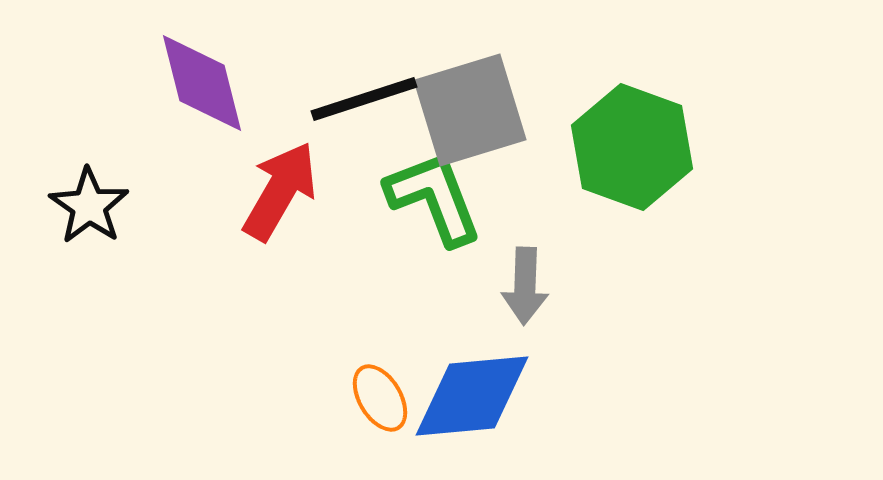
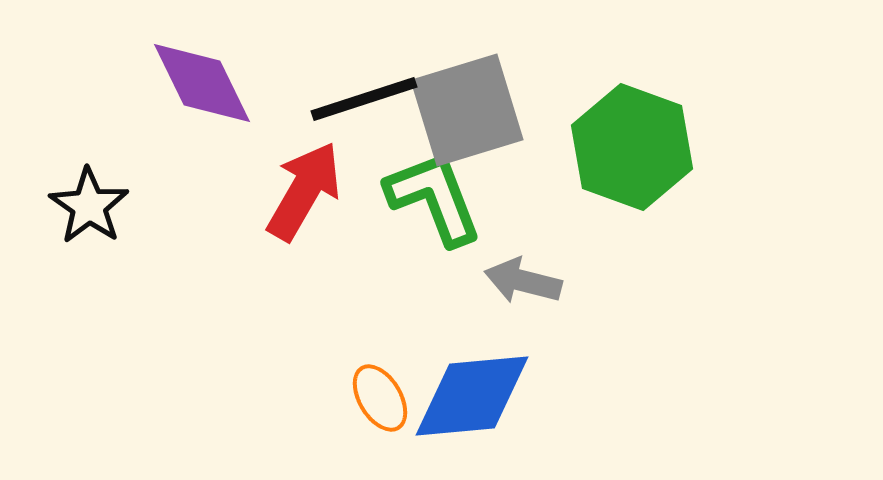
purple diamond: rotated 12 degrees counterclockwise
gray square: moved 3 px left
red arrow: moved 24 px right
gray arrow: moved 2 px left, 5 px up; rotated 102 degrees clockwise
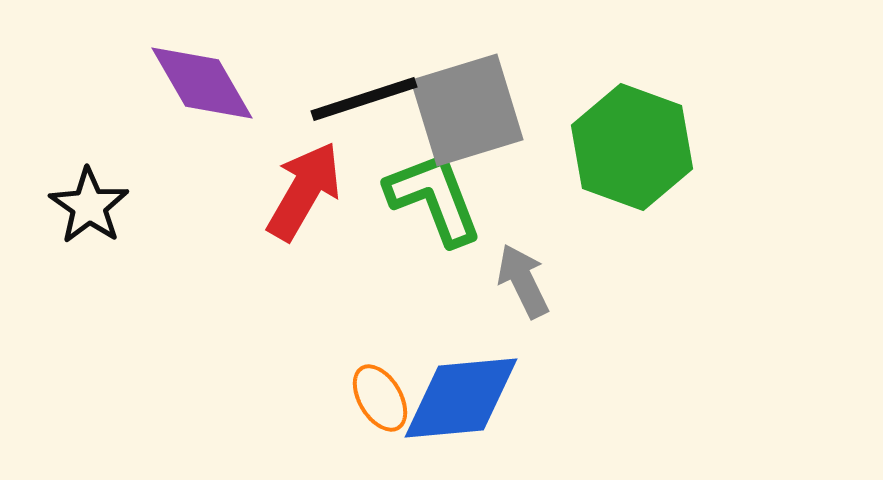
purple diamond: rotated 4 degrees counterclockwise
gray arrow: rotated 50 degrees clockwise
blue diamond: moved 11 px left, 2 px down
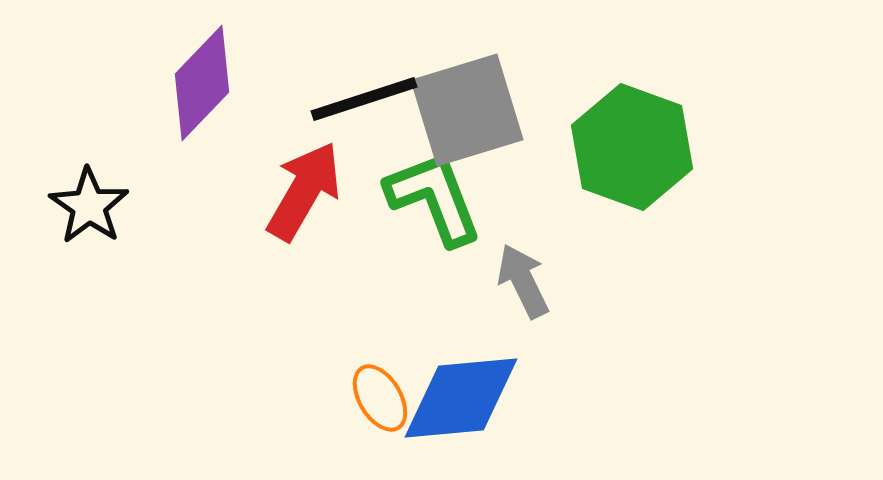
purple diamond: rotated 74 degrees clockwise
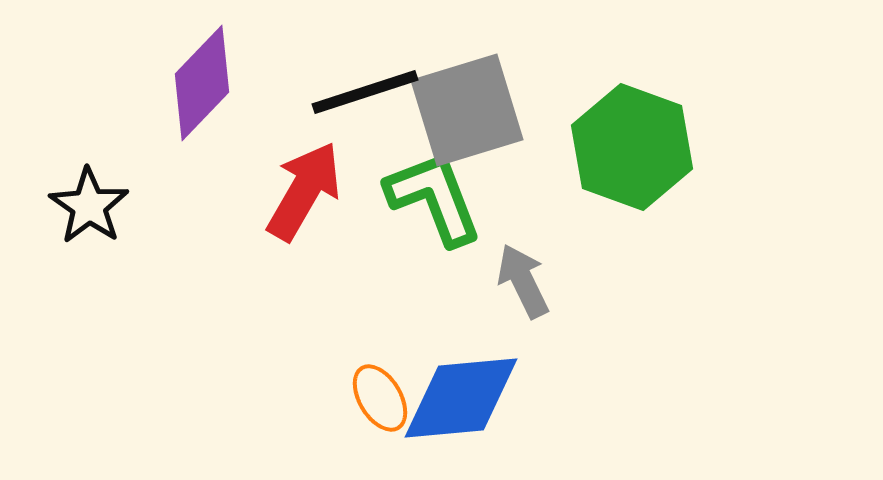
black line: moved 1 px right, 7 px up
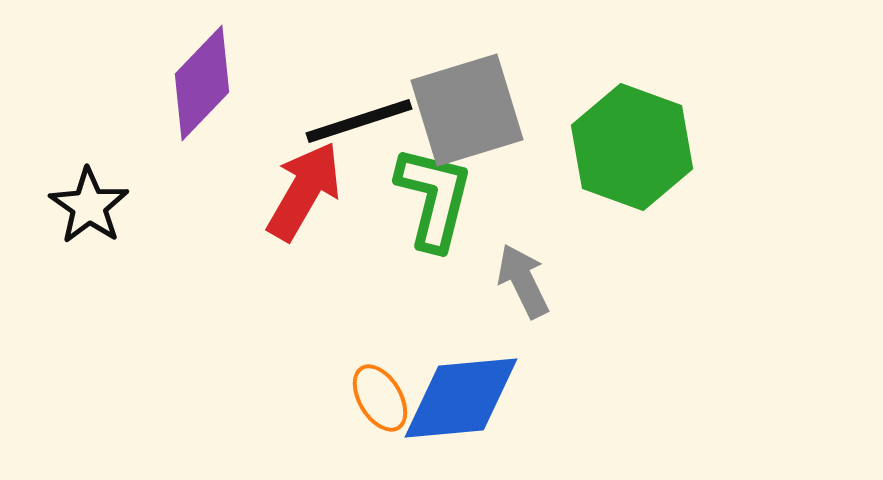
black line: moved 6 px left, 29 px down
green L-shape: rotated 35 degrees clockwise
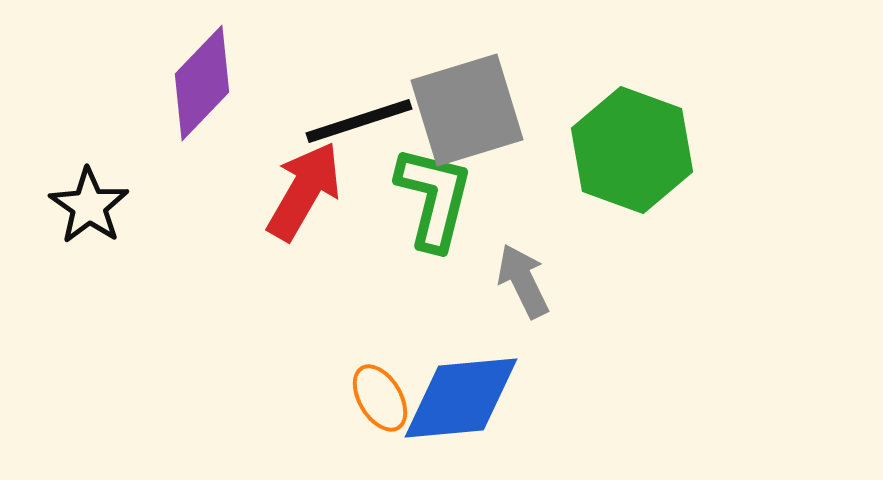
green hexagon: moved 3 px down
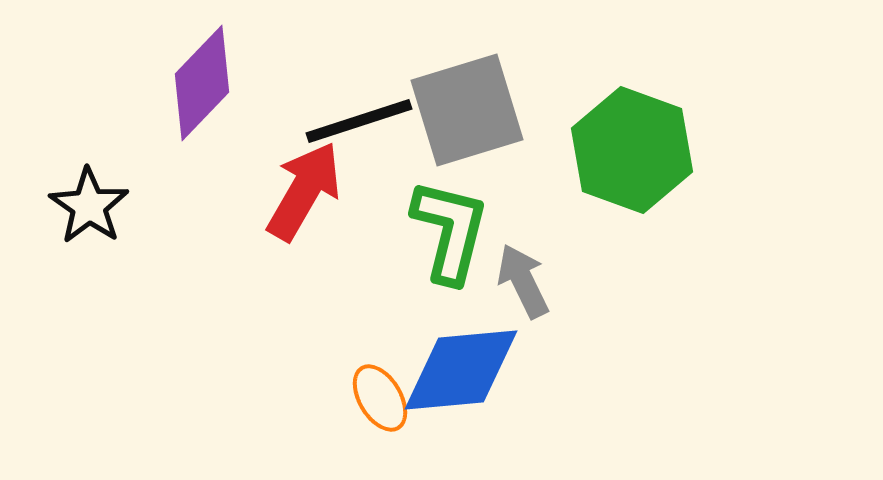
green L-shape: moved 16 px right, 33 px down
blue diamond: moved 28 px up
